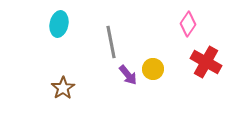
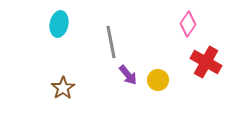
yellow circle: moved 5 px right, 11 px down
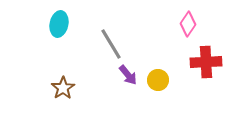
gray line: moved 2 px down; rotated 20 degrees counterclockwise
red cross: rotated 32 degrees counterclockwise
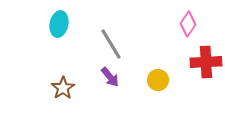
purple arrow: moved 18 px left, 2 px down
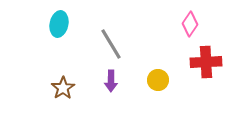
pink diamond: moved 2 px right
purple arrow: moved 1 px right, 4 px down; rotated 40 degrees clockwise
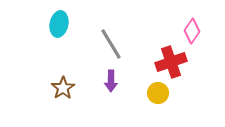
pink diamond: moved 2 px right, 7 px down
red cross: moved 35 px left; rotated 16 degrees counterclockwise
yellow circle: moved 13 px down
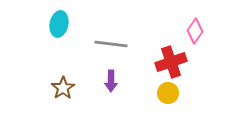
pink diamond: moved 3 px right
gray line: rotated 52 degrees counterclockwise
yellow circle: moved 10 px right
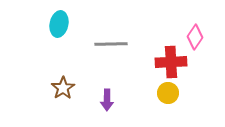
pink diamond: moved 6 px down
gray line: rotated 8 degrees counterclockwise
red cross: rotated 16 degrees clockwise
purple arrow: moved 4 px left, 19 px down
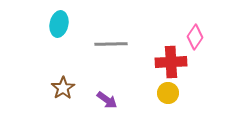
purple arrow: rotated 55 degrees counterclockwise
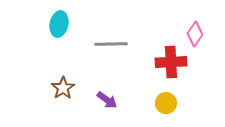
pink diamond: moved 3 px up
yellow circle: moved 2 px left, 10 px down
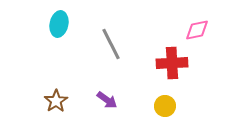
pink diamond: moved 2 px right, 4 px up; rotated 45 degrees clockwise
gray line: rotated 64 degrees clockwise
red cross: moved 1 px right, 1 px down
brown star: moved 7 px left, 13 px down
yellow circle: moved 1 px left, 3 px down
